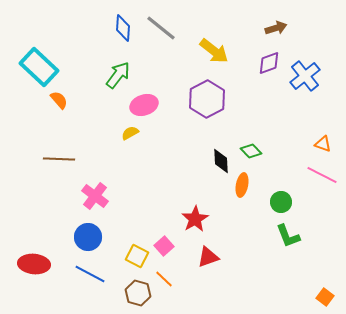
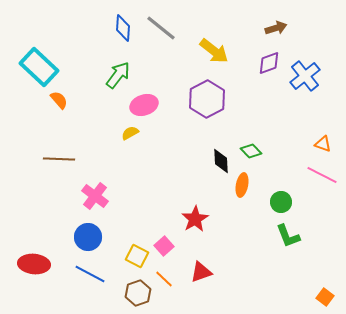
red triangle: moved 7 px left, 15 px down
brown hexagon: rotated 25 degrees clockwise
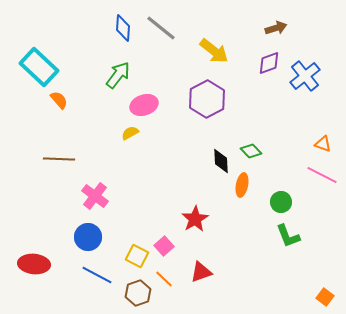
blue line: moved 7 px right, 1 px down
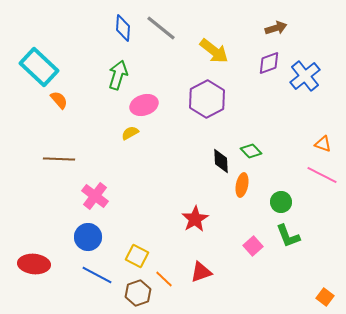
green arrow: rotated 20 degrees counterclockwise
pink square: moved 89 px right
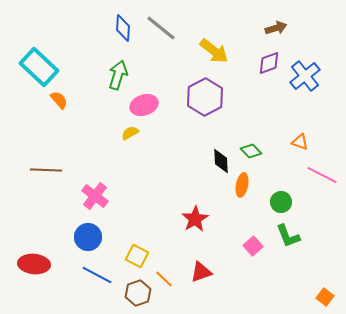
purple hexagon: moved 2 px left, 2 px up
orange triangle: moved 23 px left, 2 px up
brown line: moved 13 px left, 11 px down
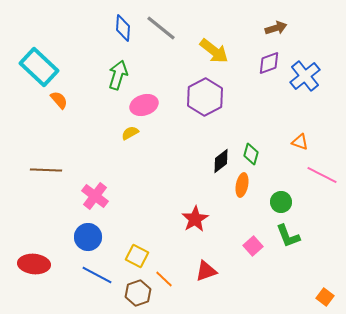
green diamond: moved 3 px down; rotated 60 degrees clockwise
black diamond: rotated 55 degrees clockwise
red triangle: moved 5 px right, 1 px up
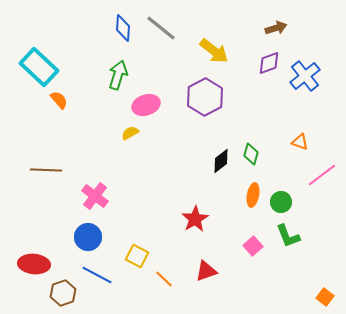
pink ellipse: moved 2 px right
pink line: rotated 64 degrees counterclockwise
orange ellipse: moved 11 px right, 10 px down
brown hexagon: moved 75 px left
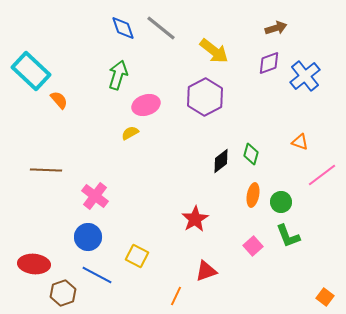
blue diamond: rotated 24 degrees counterclockwise
cyan rectangle: moved 8 px left, 4 px down
orange line: moved 12 px right, 17 px down; rotated 72 degrees clockwise
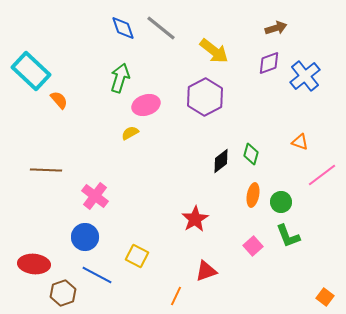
green arrow: moved 2 px right, 3 px down
blue circle: moved 3 px left
